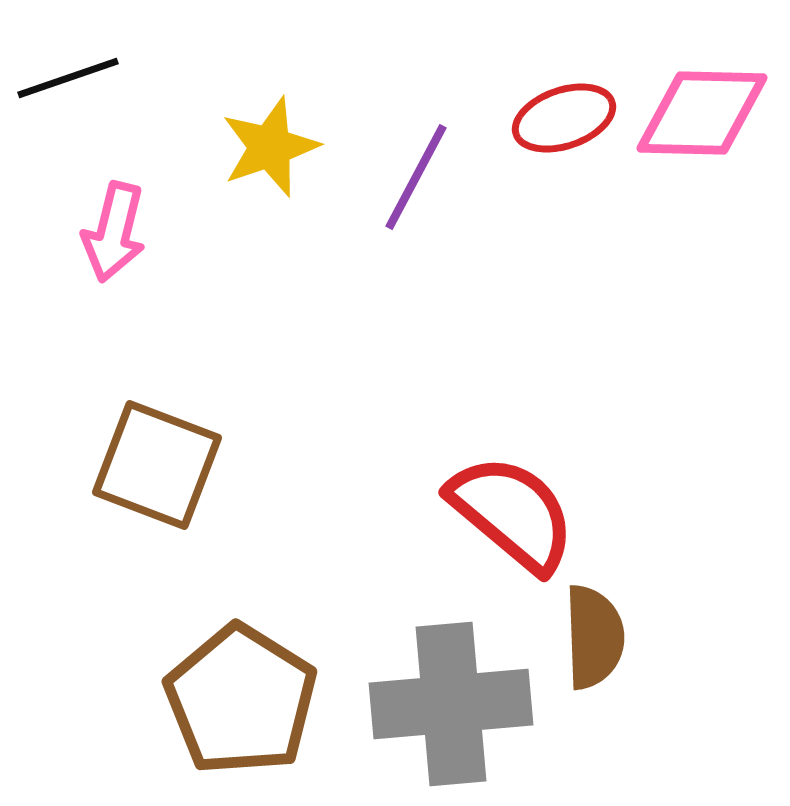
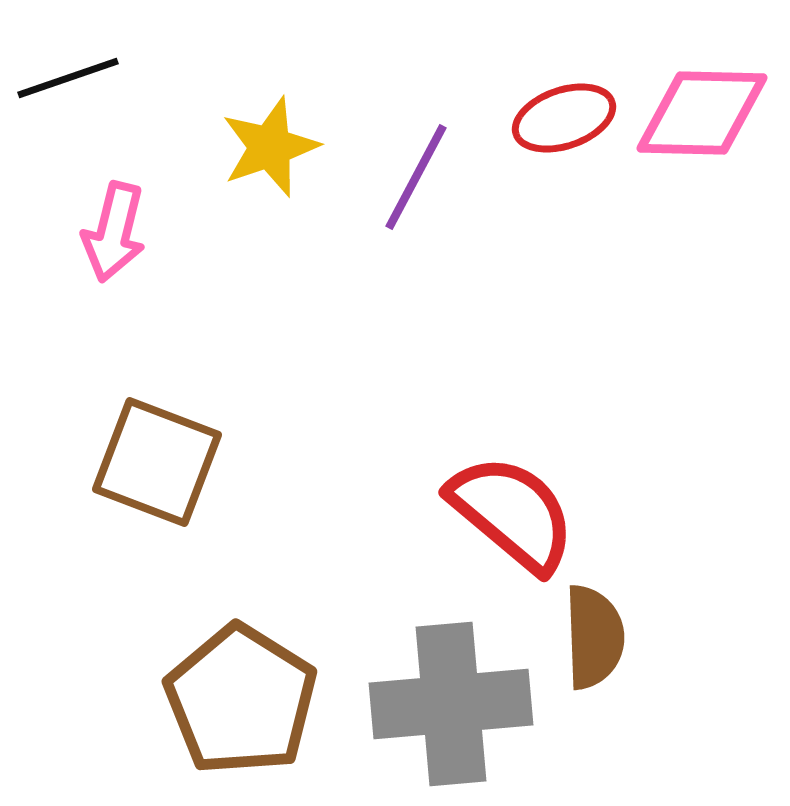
brown square: moved 3 px up
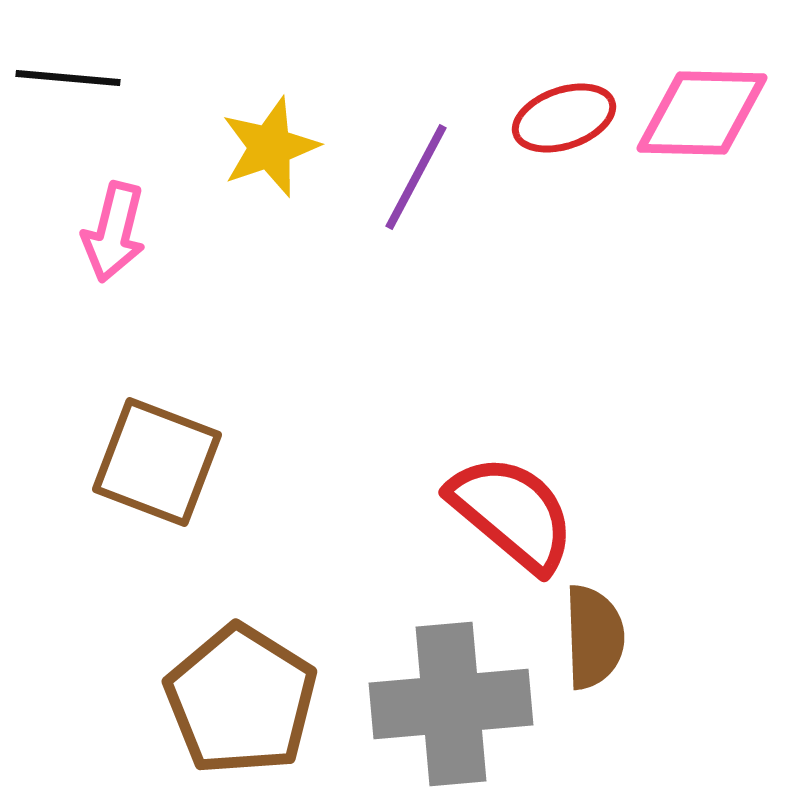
black line: rotated 24 degrees clockwise
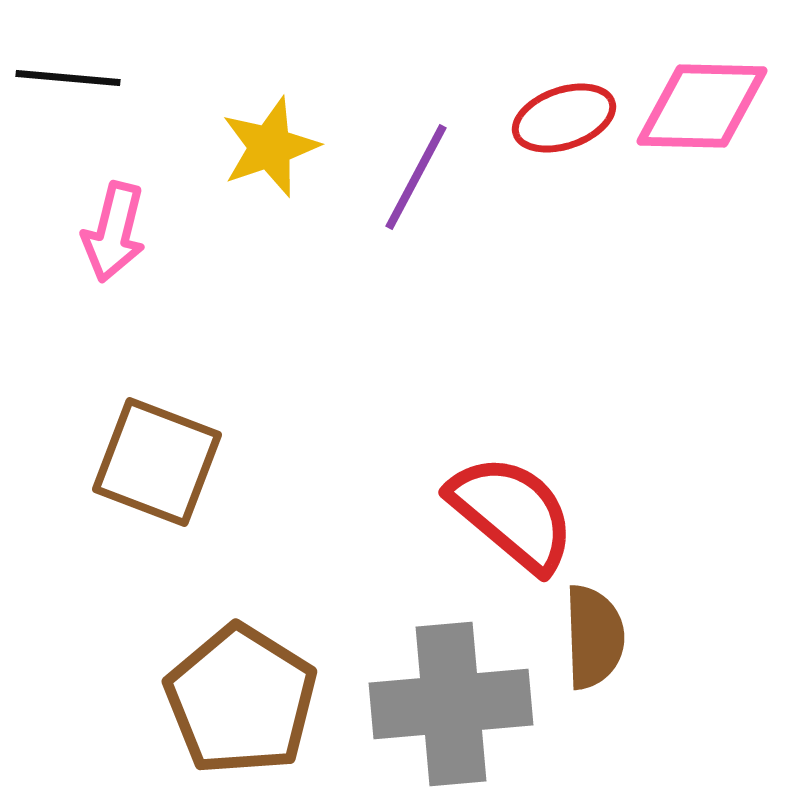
pink diamond: moved 7 px up
